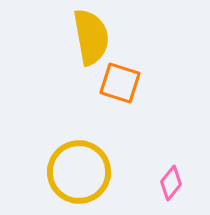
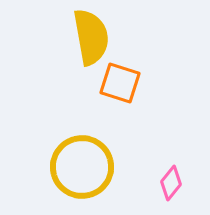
yellow circle: moved 3 px right, 5 px up
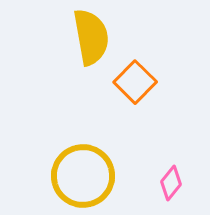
orange square: moved 15 px right, 1 px up; rotated 27 degrees clockwise
yellow circle: moved 1 px right, 9 px down
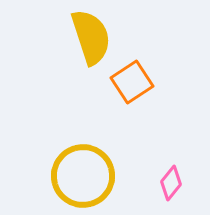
yellow semicircle: rotated 8 degrees counterclockwise
orange square: moved 3 px left; rotated 12 degrees clockwise
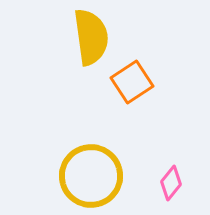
yellow semicircle: rotated 10 degrees clockwise
yellow circle: moved 8 px right
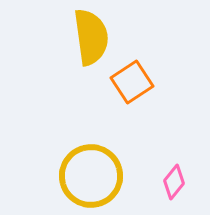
pink diamond: moved 3 px right, 1 px up
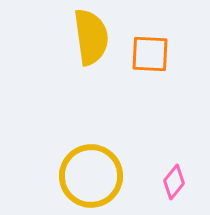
orange square: moved 18 px right, 28 px up; rotated 36 degrees clockwise
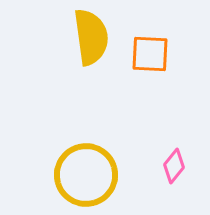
yellow circle: moved 5 px left, 1 px up
pink diamond: moved 16 px up
